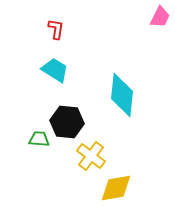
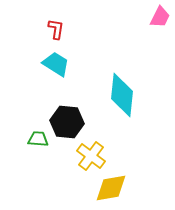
cyan trapezoid: moved 1 px right, 6 px up
green trapezoid: moved 1 px left
yellow diamond: moved 5 px left
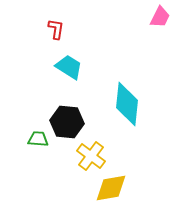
cyan trapezoid: moved 13 px right, 3 px down
cyan diamond: moved 5 px right, 9 px down
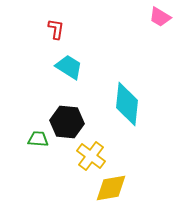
pink trapezoid: rotated 95 degrees clockwise
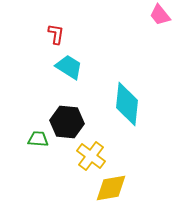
pink trapezoid: moved 2 px up; rotated 20 degrees clockwise
red L-shape: moved 5 px down
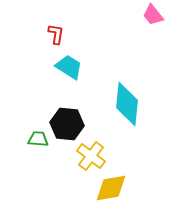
pink trapezoid: moved 7 px left
black hexagon: moved 2 px down
